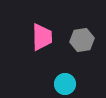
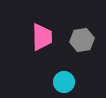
cyan circle: moved 1 px left, 2 px up
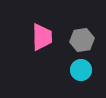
cyan circle: moved 17 px right, 12 px up
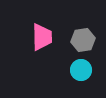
gray hexagon: moved 1 px right
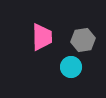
cyan circle: moved 10 px left, 3 px up
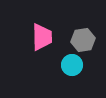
cyan circle: moved 1 px right, 2 px up
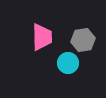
cyan circle: moved 4 px left, 2 px up
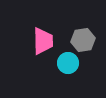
pink trapezoid: moved 1 px right, 4 px down
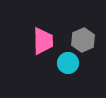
gray hexagon: rotated 15 degrees counterclockwise
